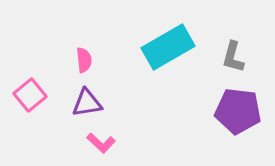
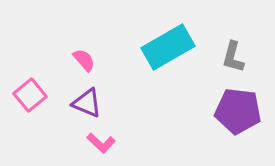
pink semicircle: rotated 35 degrees counterclockwise
purple triangle: rotated 32 degrees clockwise
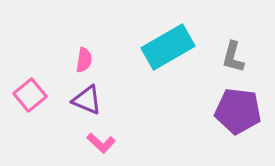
pink semicircle: rotated 50 degrees clockwise
purple triangle: moved 3 px up
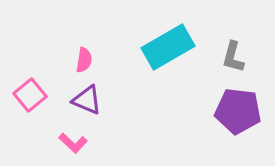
pink L-shape: moved 28 px left
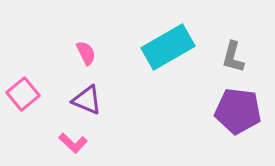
pink semicircle: moved 2 px right, 7 px up; rotated 35 degrees counterclockwise
pink square: moved 7 px left, 1 px up
